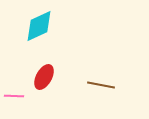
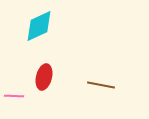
red ellipse: rotated 15 degrees counterclockwise
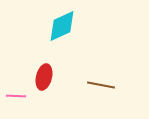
cyan diamond: moved 23 px right
pink line: moved 2 px right
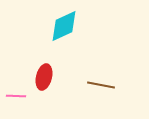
cyan diamond: moved 2 px right
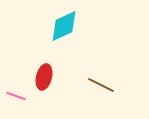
brown line: rotated 16 degrees clockwise
pink line: rotated 18 degrees clockwise
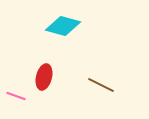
cyan diamond: moved 1 px left; rotated 40 degrees clockwise
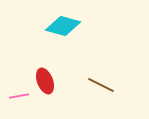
red ellipse: moved 1 px right, 4 px down; rotated 35 degrees counterclockwise
pink line: moved 3 px right; rotated 30 degrees counterclockwise
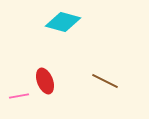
cyan diamond: moved 4 px up
brown line: moved 4 px right, 4 px up
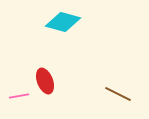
brown line: moved 13 px right, 13 px down
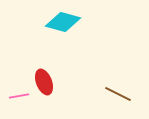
red ellipse: moved 1 px left, 1 px down
